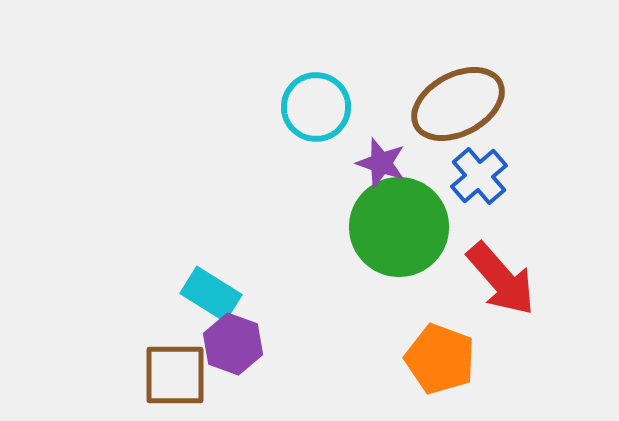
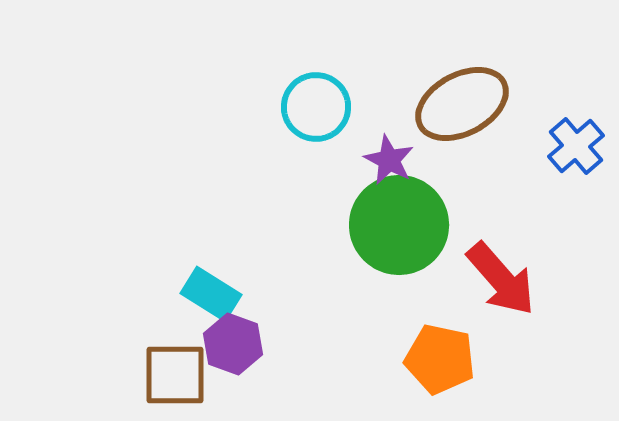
brown ellipse: moved 4 px right
purple star: moved 8 px right, 3 px up; rotated 9 degrees clockwise
blue cross: moved 97 px right, 30 px up
green circle: moved 2 px up
orange pentagon: rotated 8 degrees counterclockwise
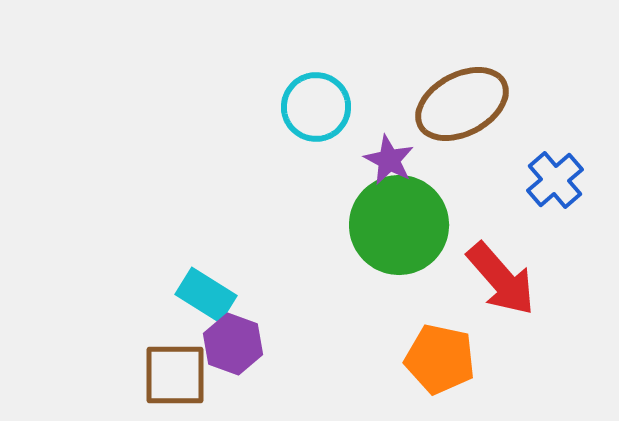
blue cross: moved 21 px left, 34 px down
cyan rectangle: moved 5 px left, 1 px down
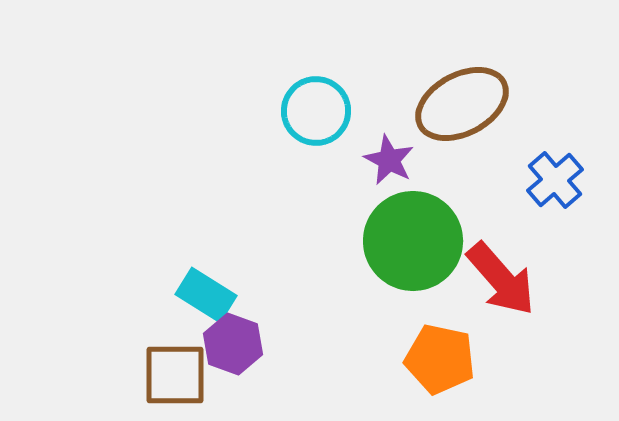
cyan circle: moved 4 px down
green circle: moved 14 px right, 16 px down
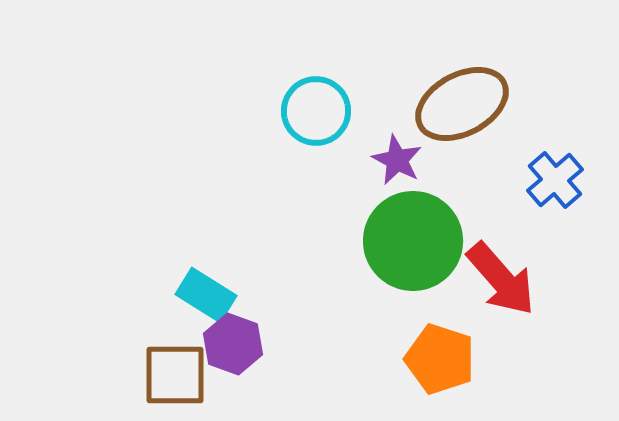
purple star: moved 8 px right
orange pentagon: rotated 6 degrees clockwise
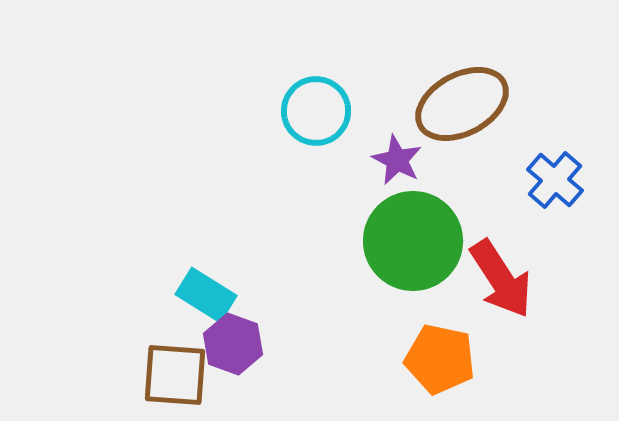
blue cross: rotated 8 degrees counterclockwise
red arrow: rotated 8 degrees clockwise
orange pentagon: rotated 6 degrees counterclockwise
brown square: rotated 4 degrees clockwise
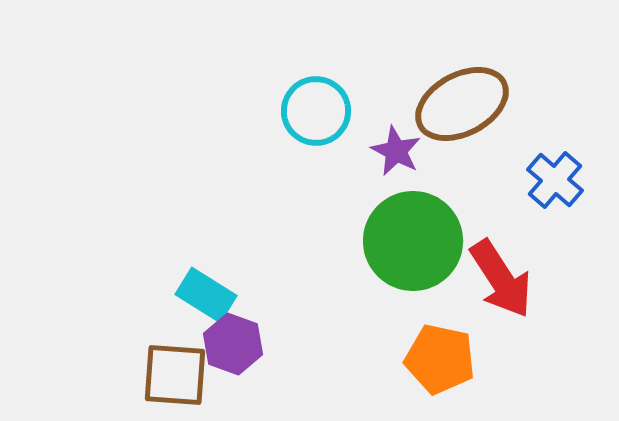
purple star: moved 1 px left, 9 px up
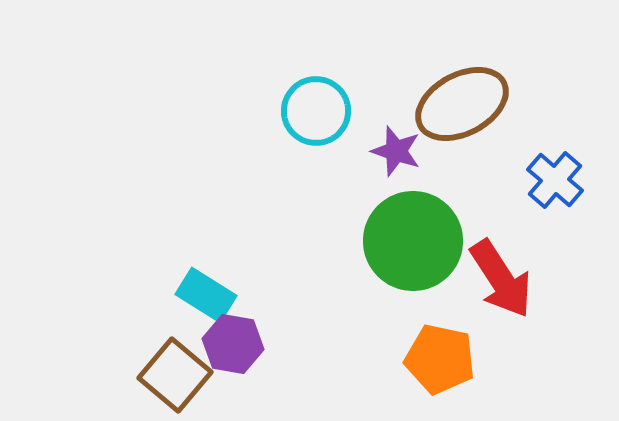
purple star: rotated 9 degrees counterclockwise
purple hexagon: rotated 10 degrees counterclockwise
brown square: rotated 36 degrees clockwise
